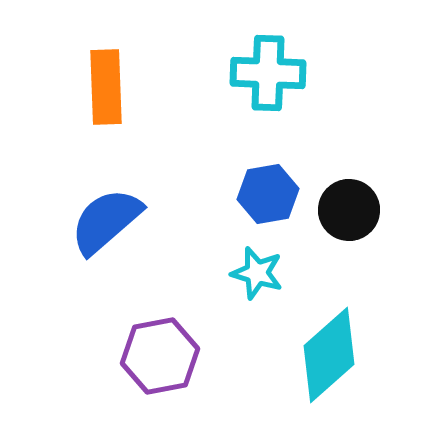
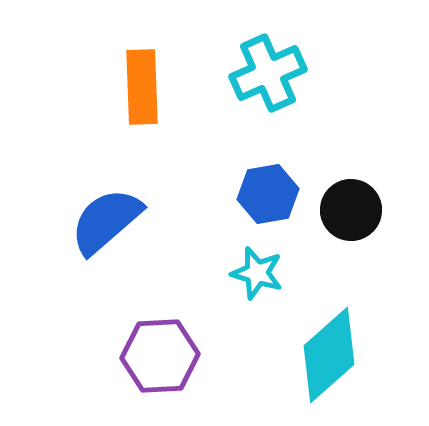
cyan cross: rotated 26 degrees counterclockwise
orange rectangle: moved 36 px right
black circle: moved 2 px right
purple hexagon: rotated 8 degrees clockwise
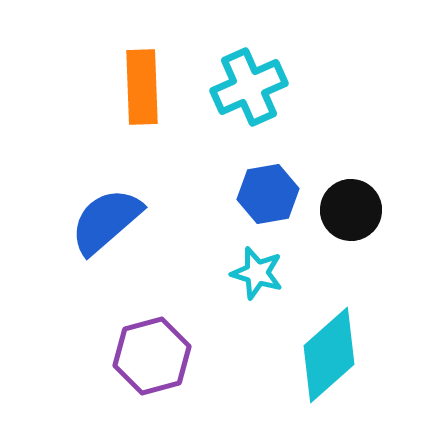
cyan cross: moved 19 px left, 14 px down
purple hexagon: moved 8 px left; rotated 12 degrees counterclockwise
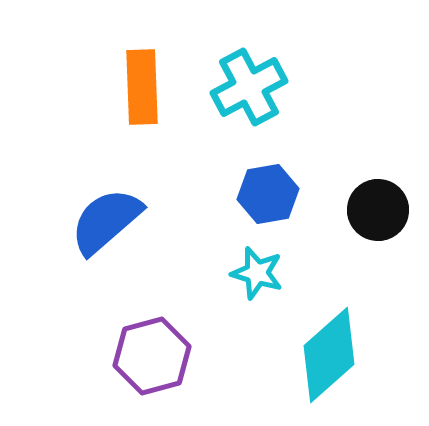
cyan cross: rotated 4 degrees counterclockwise
black circle: moved 27 px right
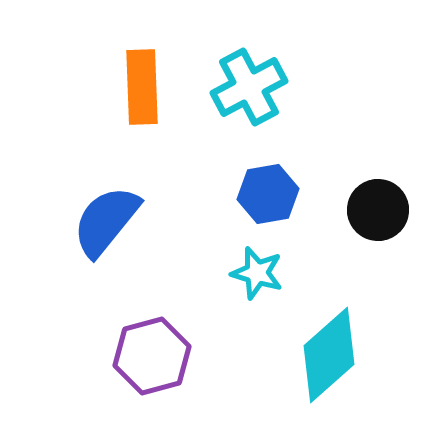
blue semicircle: rotated 10 degrees counterclockwise
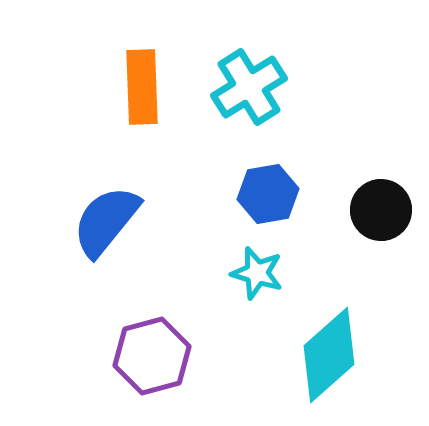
cyan cross: rotated 4 degrees counterclockwise
black circle: moved 3 px right
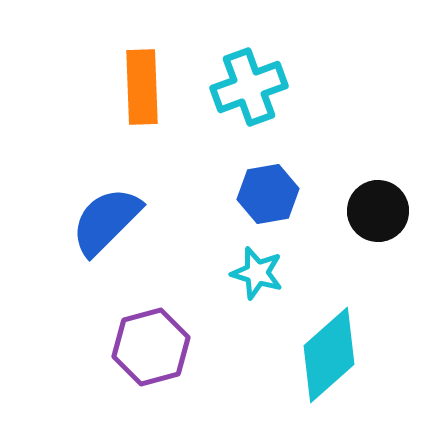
cyan cross: rotated 12 degrees clockwise
black circle: moved 3 px left, 1 px down
blue semicircle: rotated 6 degrees clockwise
purple hexagon: moved 1 px left, 9 px up
